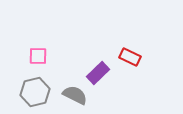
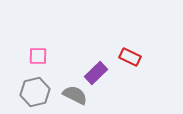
purple rectangle: moved 2 px left
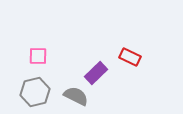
gray semicircle: moved 1 px right, 1 px down
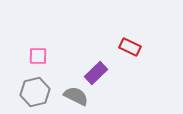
red rectangle: moved 10 px up
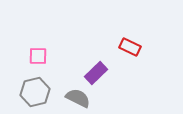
gray semicircle: moved 2 px right, 2 px down
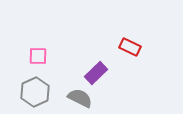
gray hexagon: rotated 12 degrees counterclockwise
gray semicircle: moved 2 px right
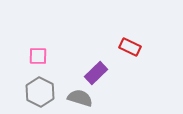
gray hexagon: moved 5 px right; rotated 8 degrees counterclockwise
gray semicircle: rotated 10 degrees counterclockwise
